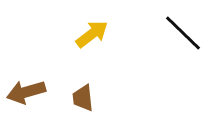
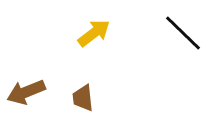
yellow arrow: moved 2 px right, 1 px up
brown arrow: rotated 6 degrees counterclockwise
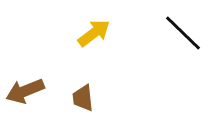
brown arrow: moved 1 px left, 1 px up
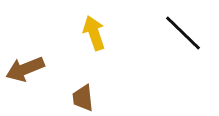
yellow arrow: rotated 72 degrees counterclockwise
brown arrow: moved 22 px up
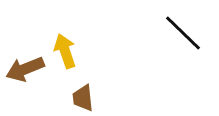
yellow arrow: moved 29 px left, 18 px down
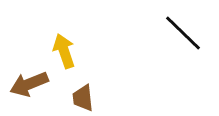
yellow arrow: moved 1 px left
brown arrow: moved 4 px right, 15 px down
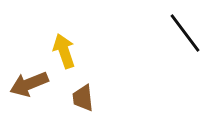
black line: moved 2 px right; rotated 9 degrees clockwise
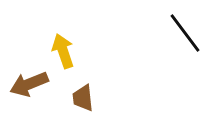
yellow arrow: moved 1 px left
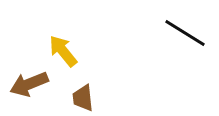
black line: rotated 21 degrees counterclockwise
yellow arrow: rotated 20 degrees counterclockwise
